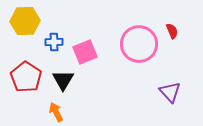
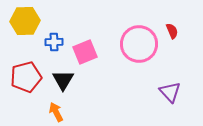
red pentagon: rotated 24 degrees clockwise
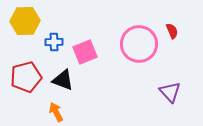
black triangle: rotated 40 degrees counterclockwise
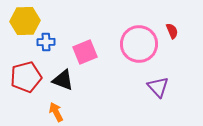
blue cross: moved 8 px left
purple triangle: moved 12 px left, 5 px up
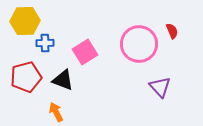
blue cross: moved 1 px left, 1 px down
pink square: rotated 10 degrees counterclockwise
purple triangle: moved 2 px right
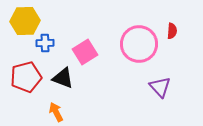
red semicircle: rotated 28 degrees clockwise
black triangle: moved 2 px up
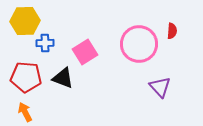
red pentagon: rotated 20 degrees clockwise
orange arrow: moved 31 px left
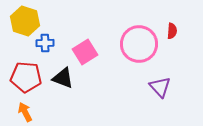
yellow hexagon: rotated 20 degrees clockwise
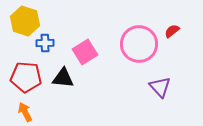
red semicircle: rotated 133 degrees counterclockwise
black triangle: rotated 15 degrees counterclockwise
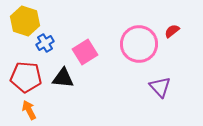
blue cross: rotated 30 degrees counterclockwise
orange arrow: moved 4 px right, 2 px up
